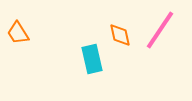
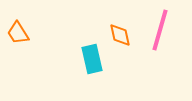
pink line: rotated 18 degrees counterclockwise
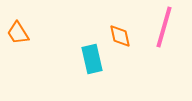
pink line: moved 4 px right, 3 px up
orange diamond: moved 1 px down
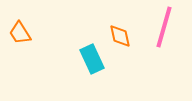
orange trapezoid: moved 2 px right
cyan rectangle: rotated 12 degrees counterclockwise
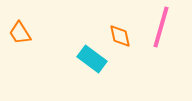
pink line: moved 3 px left
cyan rectangle: rotated 28 degrees counterclockwise
